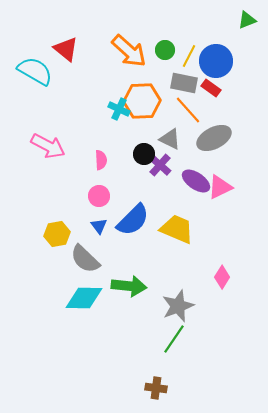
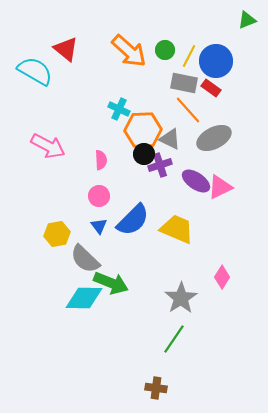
orange hexagon: moved 1 px right, 29 px down
purple cross: rotated 30 degrees clockwise
green arrow: moved 18 px left, 3 px up; rotated 16 degrees clockwise
gray star: moved 3 px right, 8 px up; rotated 12 degrees counterclockwise
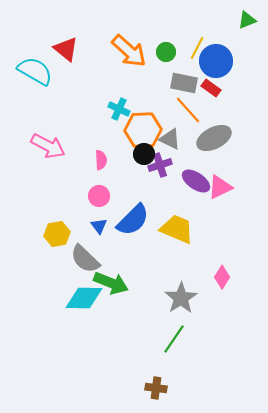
green circle: moved 1 px right, 2 px down
yellow line: moved 8 px right, 8 px up
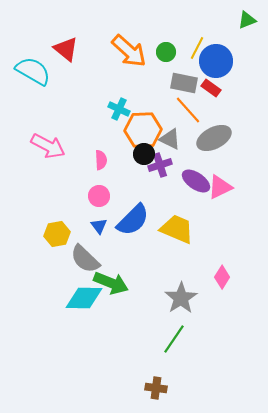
cyan semicircle: moved 2 px left
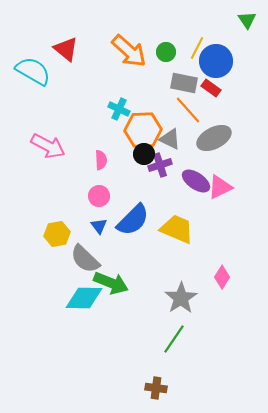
green triangle: rotated 42 degrees counterclockwise
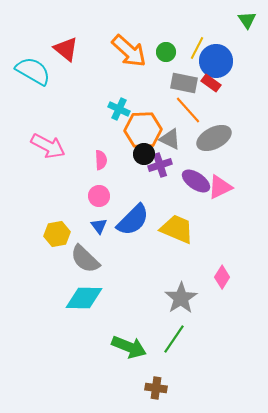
red rectangle: moved 5 px up
green arrow: moved 18 px right, 64 px down
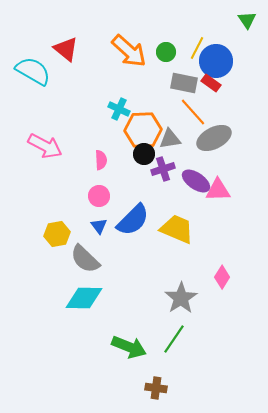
orange line: moved 5 px right, 2 px down
gray triangle: rotated 35 degrees counterclockwise
pink arrow: moved 3 px left
purple cross: moved 3 px right, 4 px down
pink triangle: moved 2 px left, 3 px down; rotated 24 degrees clockwise
